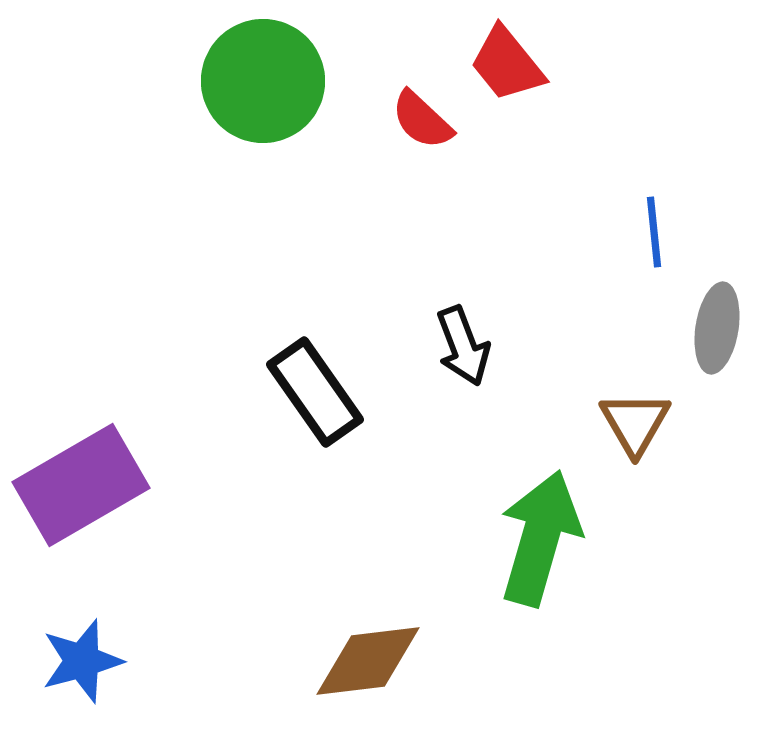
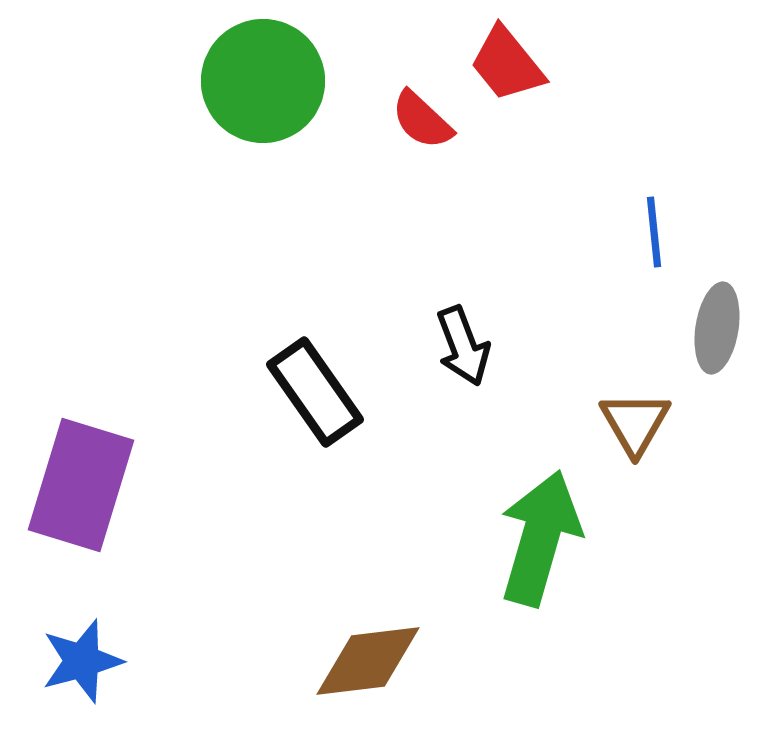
purple rectangle: rotated 43 degrees counterclockwise
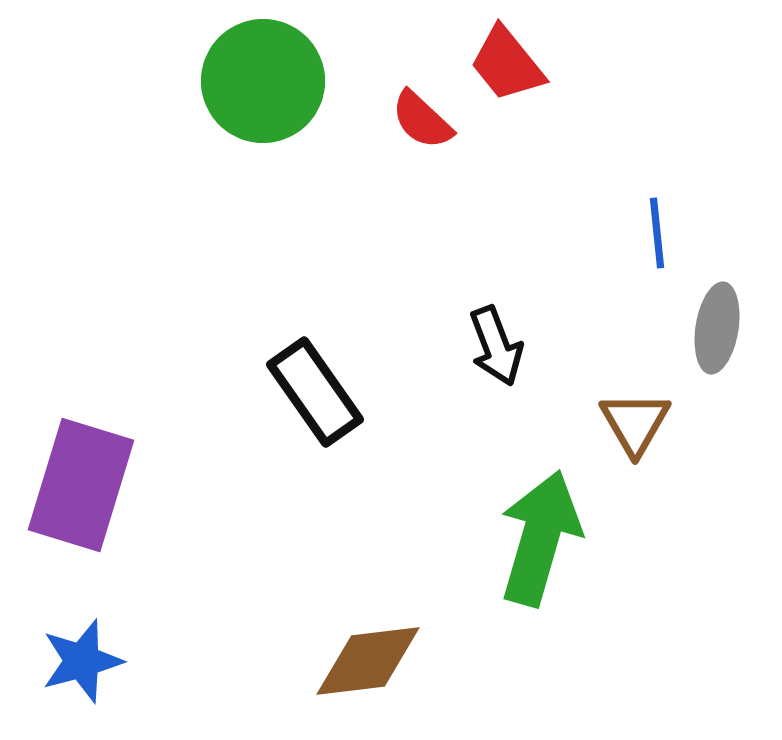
blue line: moved 3 px right, 1 px down
black arrow: moved 33 px right
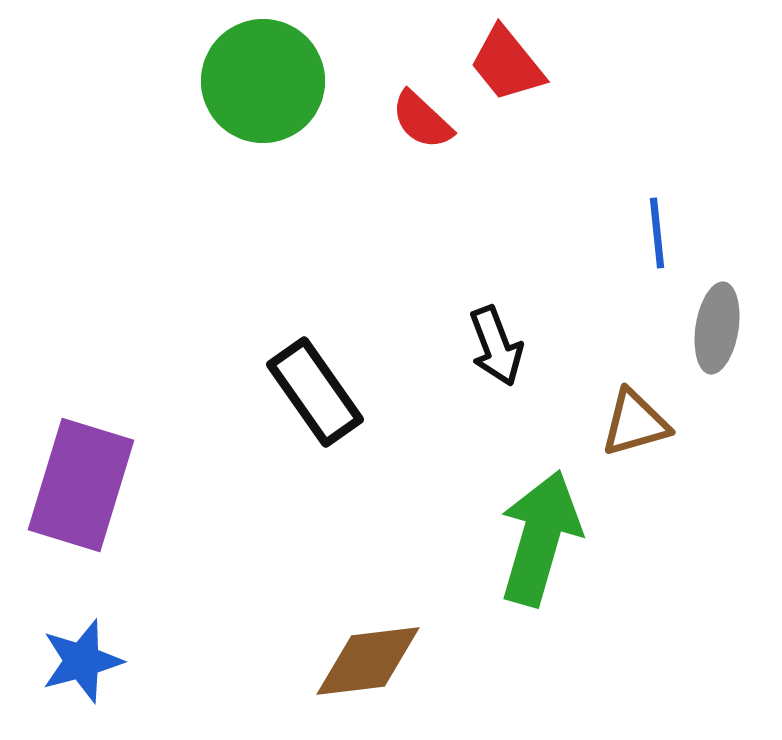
brown triangle: rotated 44 degrees clockwise
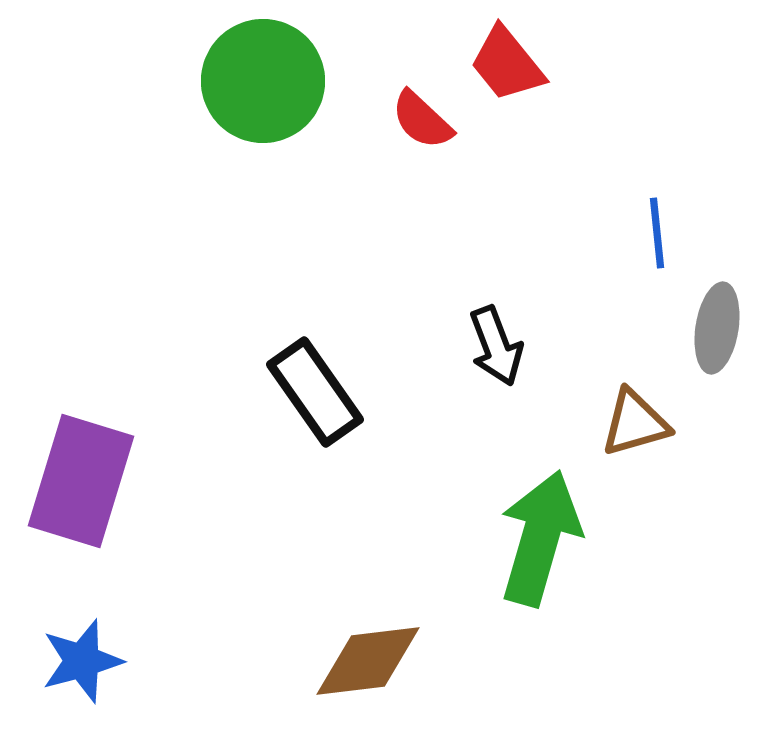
purple rectangle: moved 4 px up
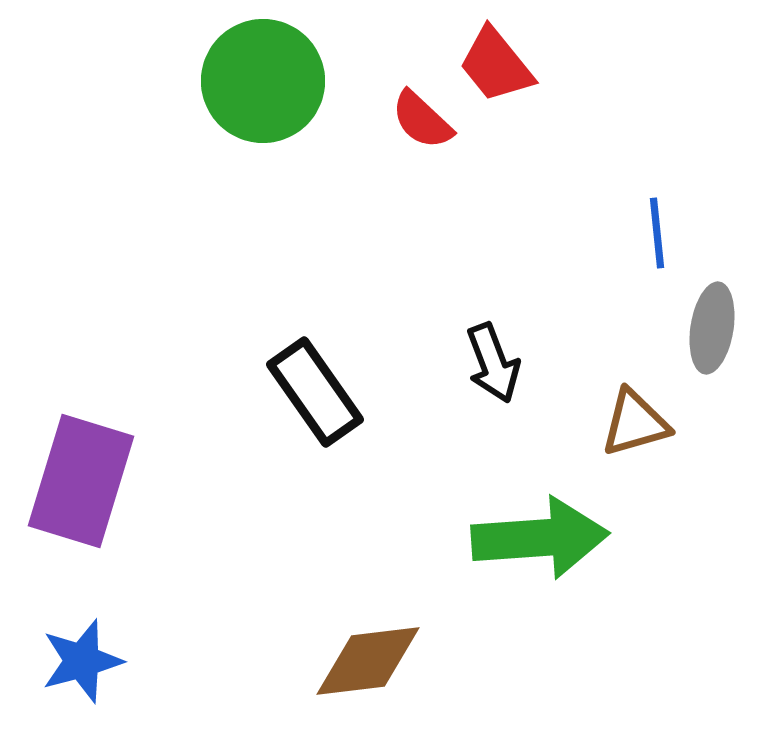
red trapezoid: moved 11 px left, 1 px down
gray ellipse: moved 5 px left
black arrow: moved 3 px left, 17 px down
green arrow: rotated 70 degrees clockwise
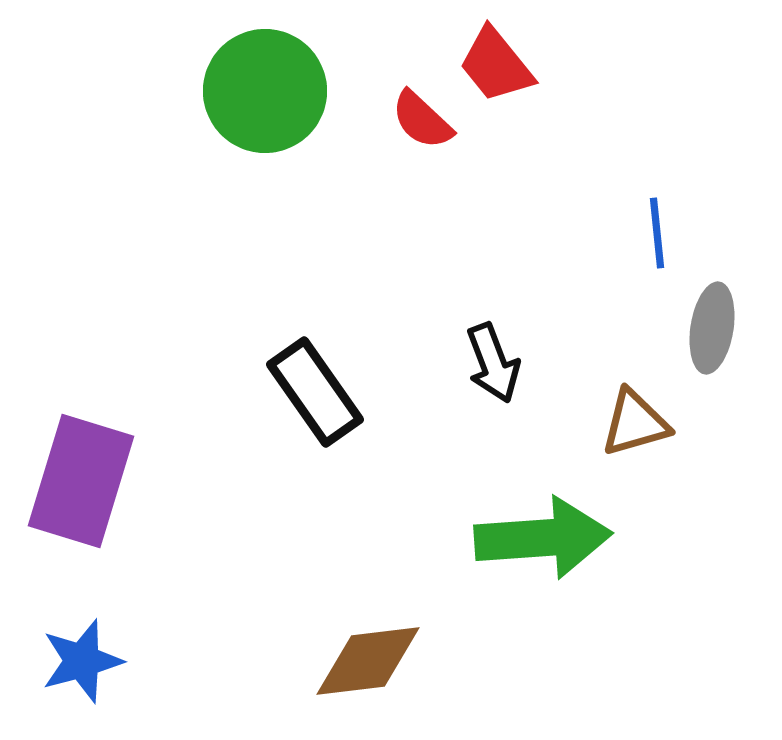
green circle: moved 2 px right, 10 px down
green arrow: moved 3 px right
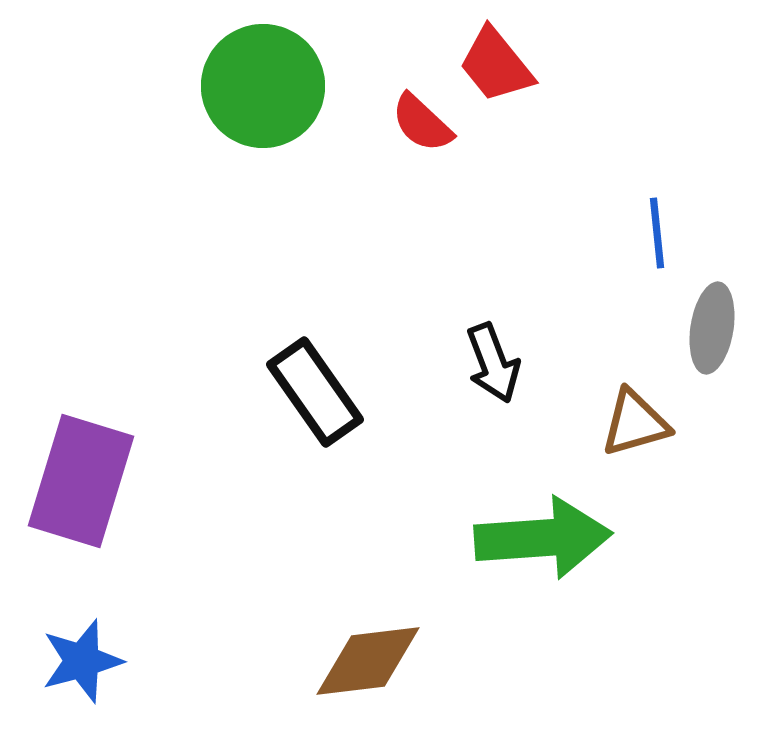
green circle: moved 2 px left, 5 px up
red semicircle: moved 3 px down
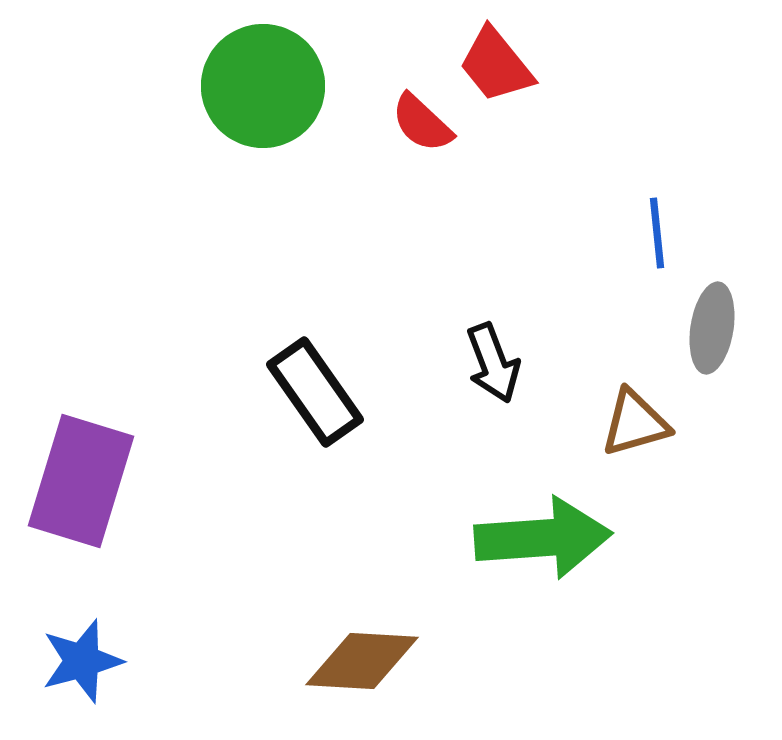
brown diamond: moved 6 px left; rotated 10 degrees clockwise
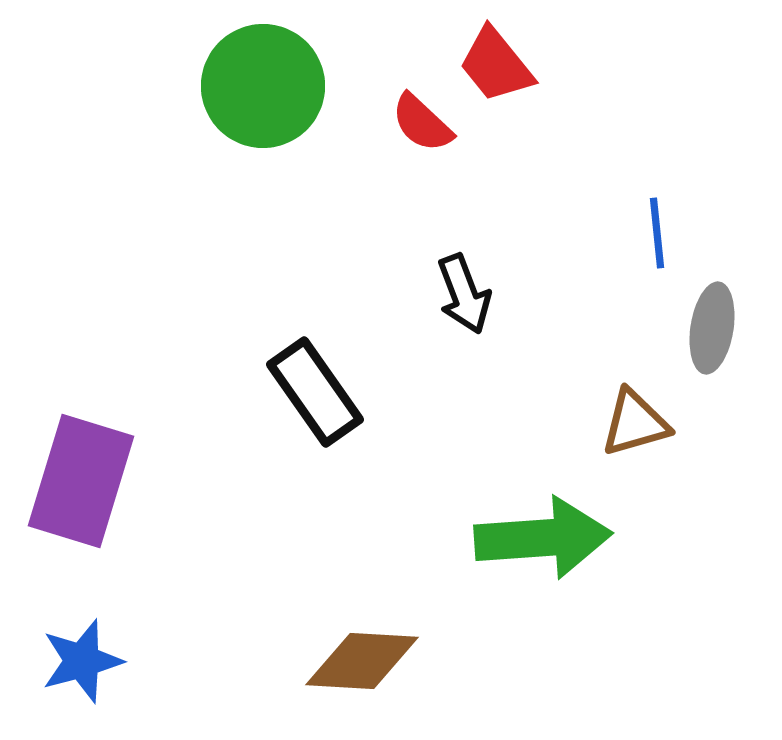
black arrow: moved 29 px left, 69 px up
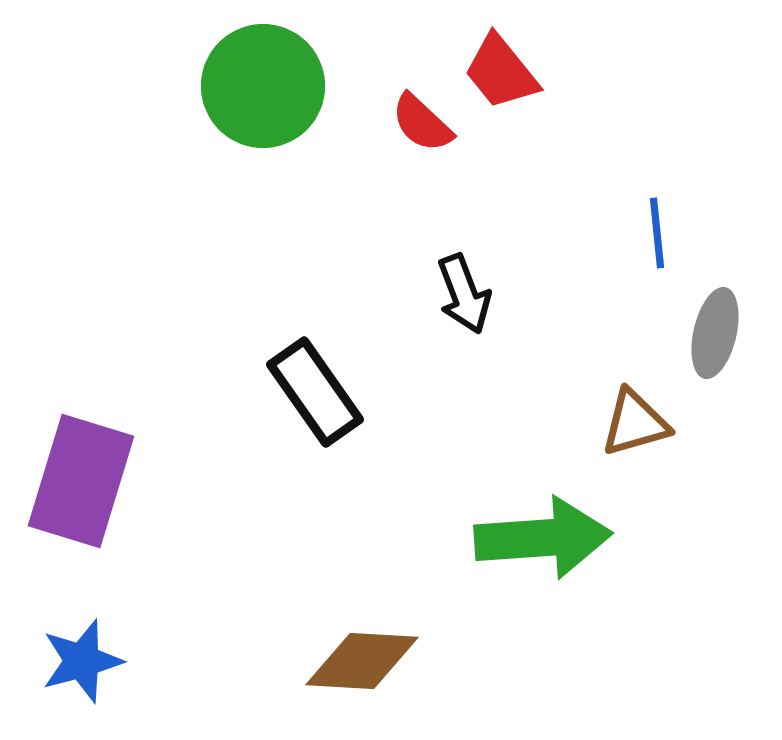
red trapezoid: moved 5 px right, 7 px down
gray ellipse: moved 3 px right, 5 px down; rotated 4 degrees clockwise
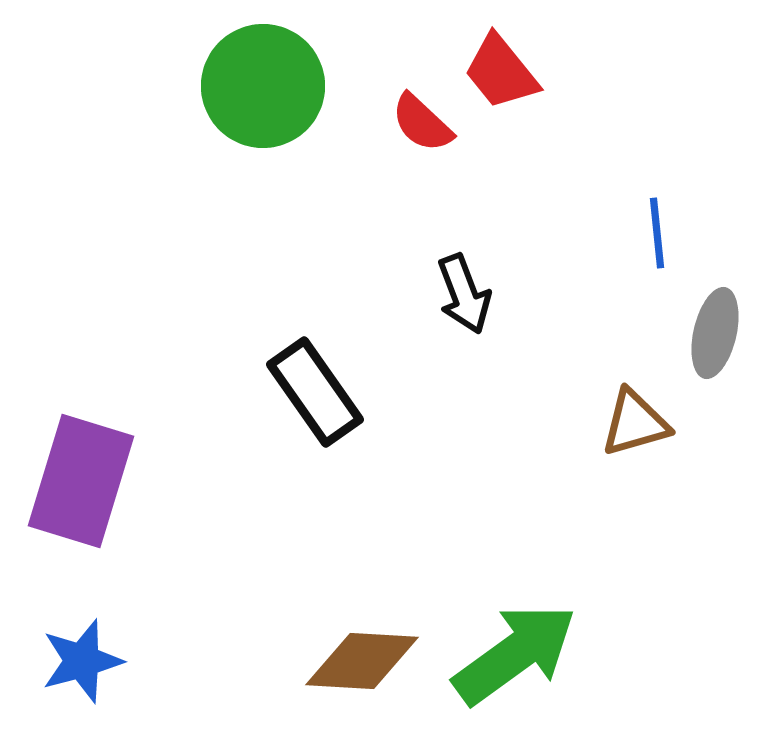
green arrow: moved 28 px left, 116 px down; rotated 32 degrees counterclockwise
